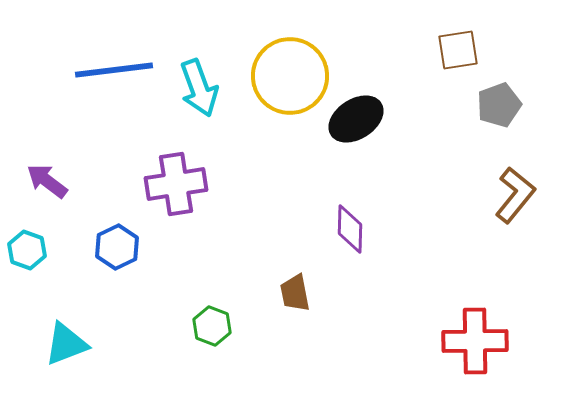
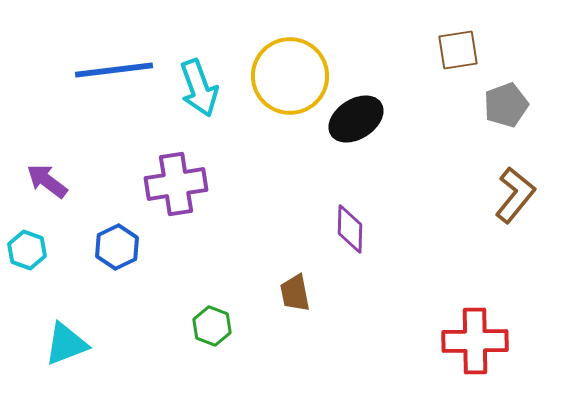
gray pentagon: moved 7 px right
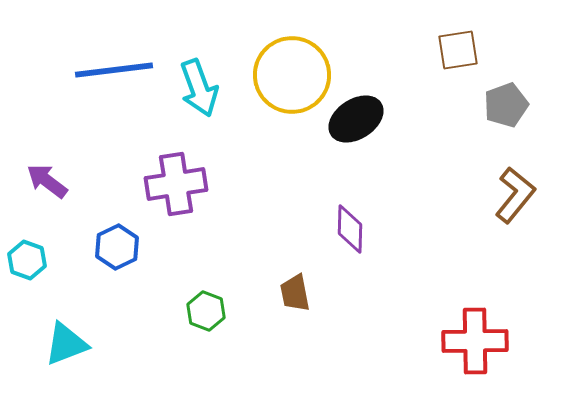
yellow circle: moved 2 px right, 1 px up
cyan hexagon: moved 10 px down
green hexagon: moved 6 px left, 15 px up
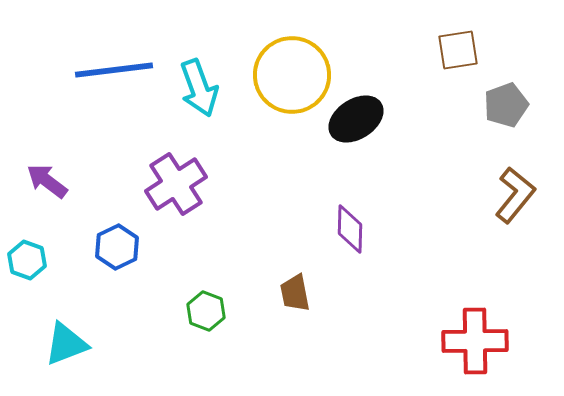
purple cross: rotated 24 degrees counterclockwise
